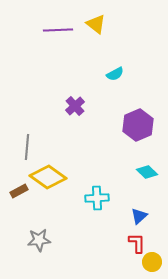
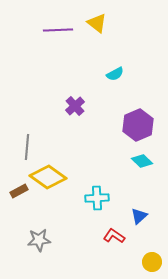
yellow triangle: moved 1 px right, 1 px up
cyan diamond: moved 5 px left, 11 px up
red L-shape: moved 23 px left, 7 px up; rotated 55 degrees counterclockwise
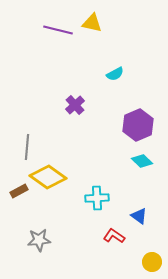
yellow triangle: moved 5 px left; rotated 25 degrees counterclockwise
purple line: rotated 16 degrees clockwise
purple cross: moved 1 px up
blue triangle: rotated 42 degrees counterclockwise
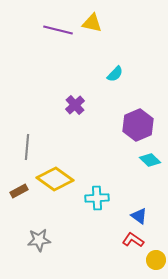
cyan semicircle: rotated 18 degrees counterclockwise
cyan diamond: moved 8 px right, 1 px up
yellow diamond: moved 7 px right, 2 px down
red L-shape: moved 19 px right, 4 px down
yellow circle: moved 4 px right, 2 px up
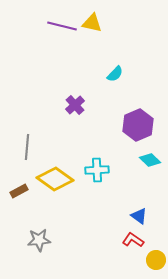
purple line: moved 4 px right, 4 px up
cyan cross: moved 28 px up
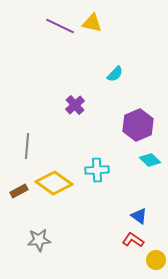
purple line: moved 2 px left; rotated 12 degrees clockwise
gray line: moved 1 px up
yellow diamond: moved 1 px left, 4 px down
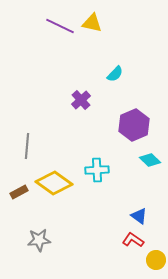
purple cross: moved 6 px right, 5 px up
purple hexagon: moved 4 px left
brown rectangle: moved 1 px down
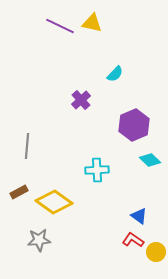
yellow diamond: moved 19 px down
yellow circle: moved 8 px up
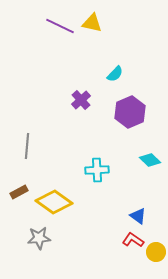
purple hexagon: moved 4 px left, 13 px up
blue triangle: moved 1 px left
gray star: moved 2 px up
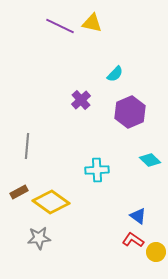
yellow diamond: moved 3 px left
